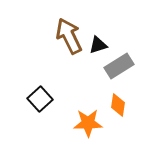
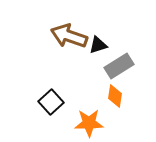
brown arrow: rotated 45 degrees counterclockwise
black square: moved 11 px right, 3 px down
orange diamond: moved 3 px left, 9 px up
orange star: moved 1 px right
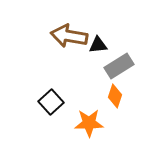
brown arrow: rotated 9 degrees counterclockwise
black triangle: rotated 12 degrees clockwise
orange diamond: rotated 10 degrees clockwise
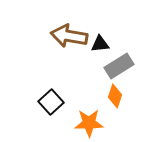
black triangle: moved 2 px right, 1 px up
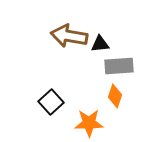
gray rectangle: rotated 28 degrees clockwise
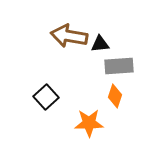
black square: moved 5 px left, 5 px up
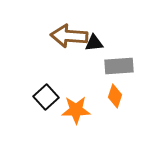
brown arrow: rotated 6 degrees counterclockwise
black triangle: moved 6 px left, 1 px up
orange star: moved 13 px left, 13 px up
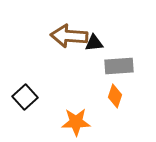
black square: moved 21 px left
orange star: moved 12 px down
